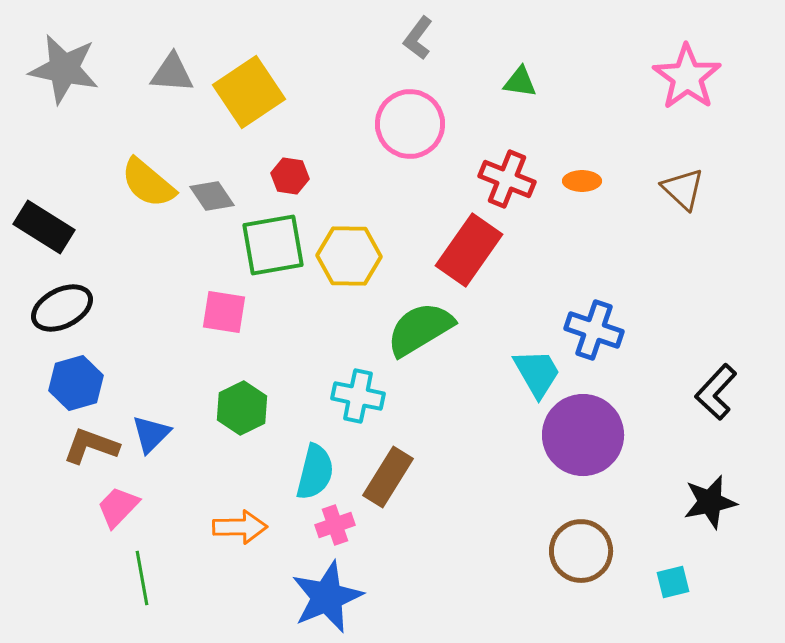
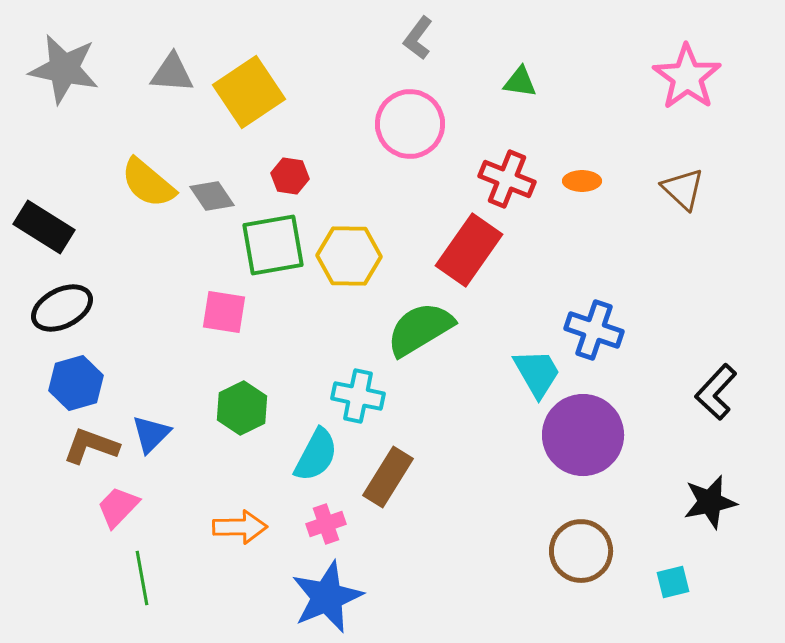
cyan semicircle: moved 1 px right, 17 px up; rotated 14 degrees clockwise
pink cross: moved 9 px left, 1 px up
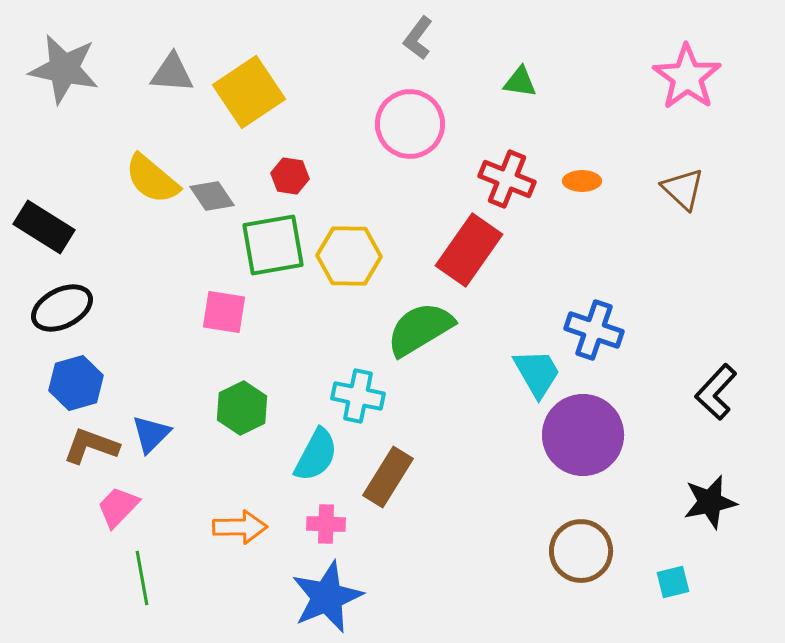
yellow semicircle: moved 4 px right, 4 px up
pink cross: rotated 21 degrees clockwise
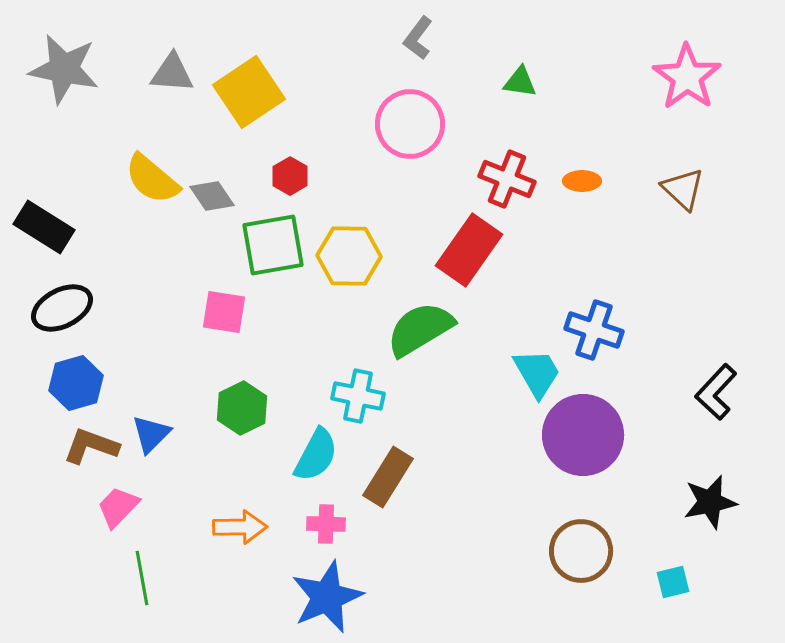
red hexagon: rotated 21 degrees clockwise
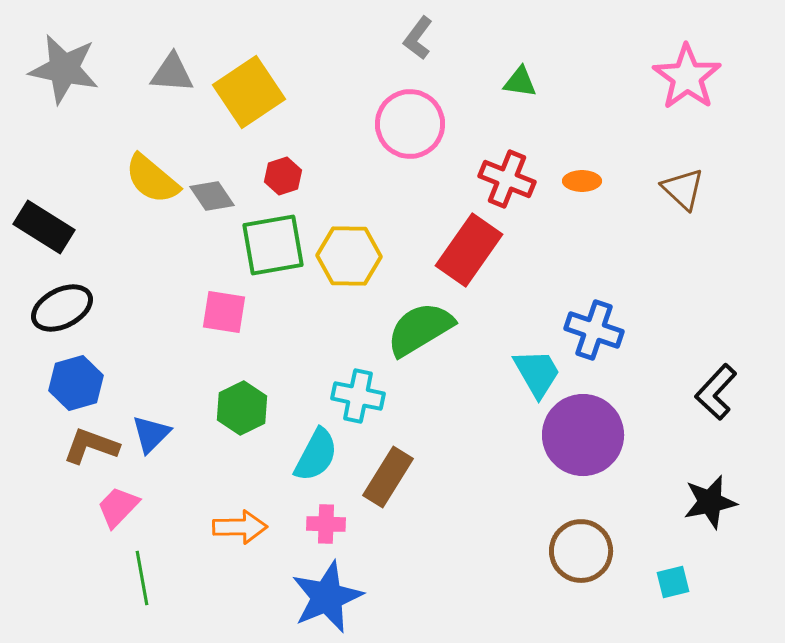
red hexagon: moved 7 px left; rotated 12 degrees clockwise
